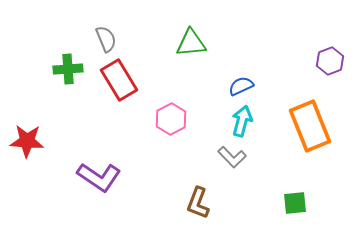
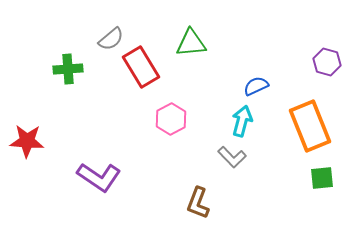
gray semicircle: moved 5 px right; rotated 72 degrees clockwise
purple hexagon: moved 3 px left, 1 px down; rotated 24 degrees counterclockwise
red rectangle: moved 22 px right, 13 px up
blue semicircle: moved 15 px right
green square: moved 27 px right, 25 px up
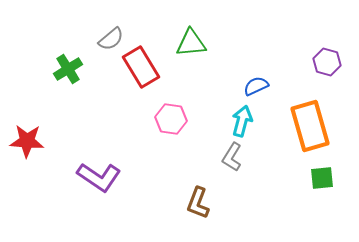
green cross: rotated 28 degrees counterclockwise
pink hexagon: rotated 24 degrees counterclockwise
orange rectangle: rotated 6 degrees clockwise
gray L-shape: rotated 76 degrees clockwise
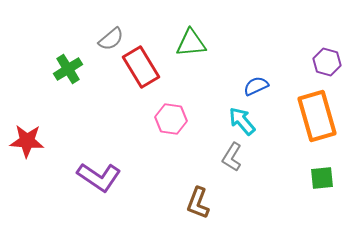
cyan arrow: rotated 56 degrees counterclockwise
orange rectangle: moved 7 px right, 10 px up
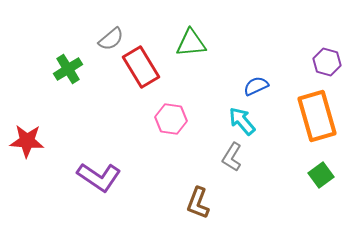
green square: moved 1 px left, 3 px up; rotated 30 degrees counterclockwise
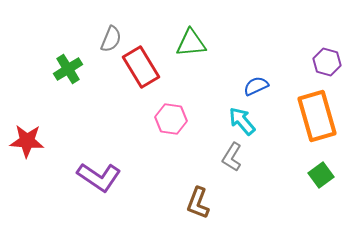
gray semicircle: rotated 28 degrees counterclockwise
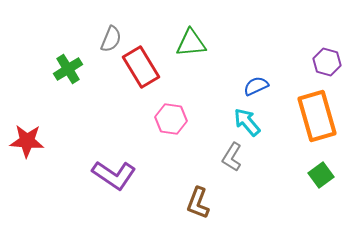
cyan arrow: moved 5 px right, 1 px down
purple L-shape: moved 15 px right, 2 px up
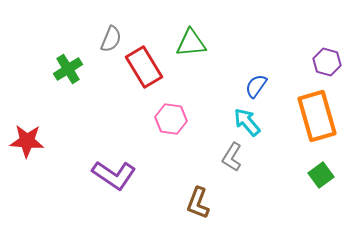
red rectangle: moved 3 px right
blue semicircle: rotated 30 degrees counterclockwise
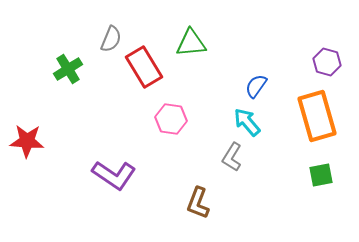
green square: rotated 25 degrees clockwise
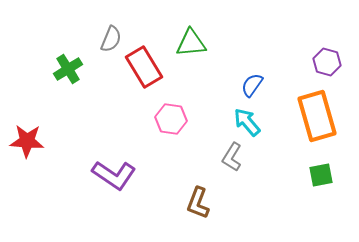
blue semicircle: moved 4 px left, 1 px up
